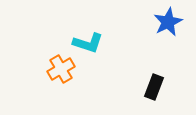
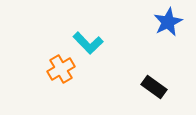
cyan L-shape: rotated 28 degrees clockwise
black rectangle: rotated 75 degrees counterclockwise
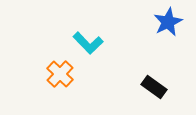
orange cross: moved 1 px left, 5 px down; rotated 16 degrees counterclockwise
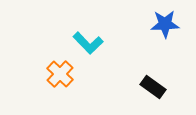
blue star: moved 3 px left, 2 px down; rotated 24 degrees clockwise
black rectangle: moved 1 px left
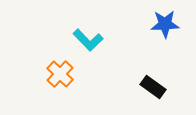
cyan L-shape: moved 3 px up
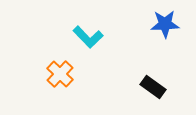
cyan L-shape: moved 3 px up
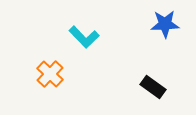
cyan L-shape: moved 4 px left
orange cross: moved 10 px left
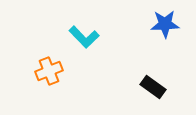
orange cross: moved 1 px left, 3 px up; rotated 24 degrees clockwise
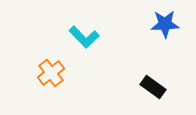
orange cross: moved 2 px right, 2 px down; rotated 16 degrees counterclockwise
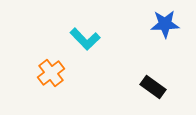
cyan L-shape: moved 1 px right, 2 px down
